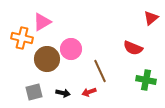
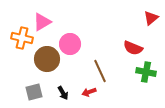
pink circle: moved 1 px left, 5 px up
green cross: moved 8 px up
black arrow: rotated 48 degrees clockwise
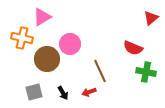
pink triangle: moved 5 px up
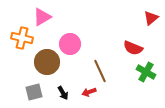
brown circle: moved 3 px down
green cross: rotated 18 degrees clockwise
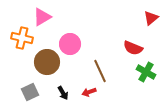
gray square: moved 4 px left; rotated 12 degrees counterclockwise
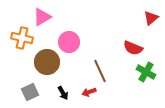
pink circle: moved 1 px left, 2 px up
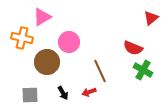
green cross: moved 3 px left, 2 px up
gray square: moved 3 px down; rotated 24 degrees clockwise
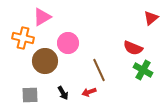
orange cross: moved 1 px right
pink circle: moved 1 px left, 1 px down
brown circle: moved 2 px left, 1 px up
brown line: moved 1 px left, 1 px up
